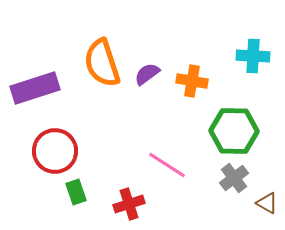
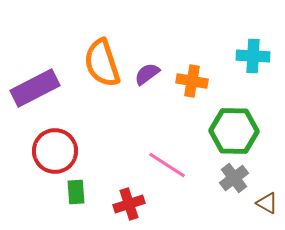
purple rectangle: rotated 9 degrees counterclockwise
green rectangle: rotated 15 degrees clockwise
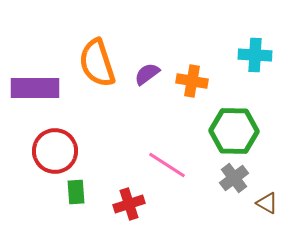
cyan cross: moved 2 px right, 1 px up
orange semicircle: moved 5 px left
purple rectangle: rotated 27 degrees clockwise
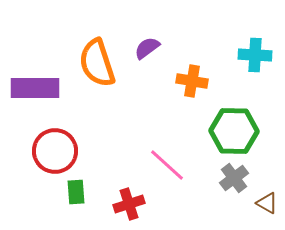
purple semicircle: moved 26 px up
pink line: rotated 9 degrees clockwise
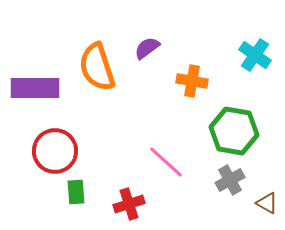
cyan cross: rotated 32 degrees clockwise
orange semicircle: moved 4 px down
green hexagon: rotated 9 degrees clockwise
pink line: moved 1 px left, 3 px up
gray cross: moved 4 px left, 2 px down; rotated 8 degrees clockwise
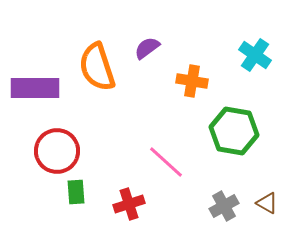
red circle: moved 2 px right
gray cross: moved 6 px left, 26 px down
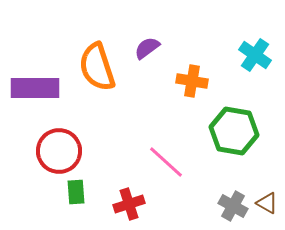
red circle: moved 2 px right
gray cross: moved 9 px right; rotated 32 degrees counterclockwise
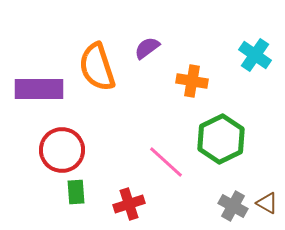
purple rectangle: moved 4 px right, 1 px down
green hexagon: moved 13 px left, 8 px down; rotated 24 degrees clockwise
red circle: moved 3 px right, 1 px up
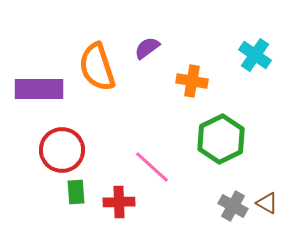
pink line: moved 14 px left, 5 px down
red cross: moved 10 px left, 2 px up; rotated 16 degrees clockwise
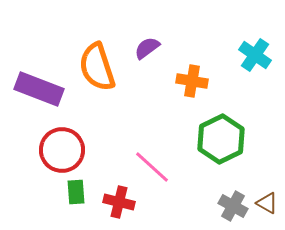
purple rectangle: rotated 21 degrees clockwise
red cross: rotated 16 degrees clockwise
